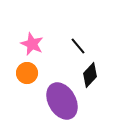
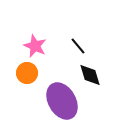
pink star: moved 3 px right, 2 px down
black diamond: rotated 60 degrees counterclockwise
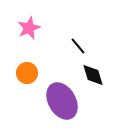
pink star: moved 6 px left, 18 px up; rotated 25 degrees clockwise
black diamond: moved 3 px right
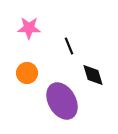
pink star: rotated 25 degrees clockwise
black line: moved 9 px left; rotated 18 degrees clockwise
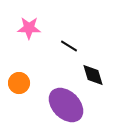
black line: rotated 36 degrees counterclockwise
orange circle: moved 8 px left, 10 px down
purple ellipse: moved 4 px right, 4 px down; rotated 15 degrees counterclockwise
